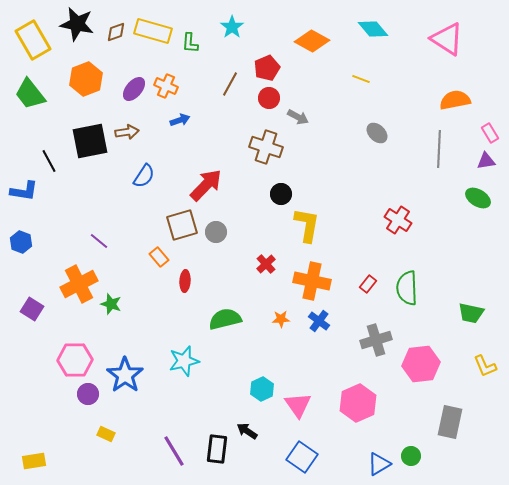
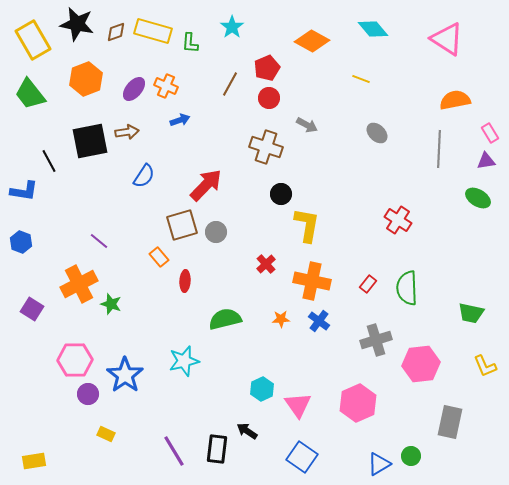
gray arrow at (298, 117): moved 9 px right, 8 px down
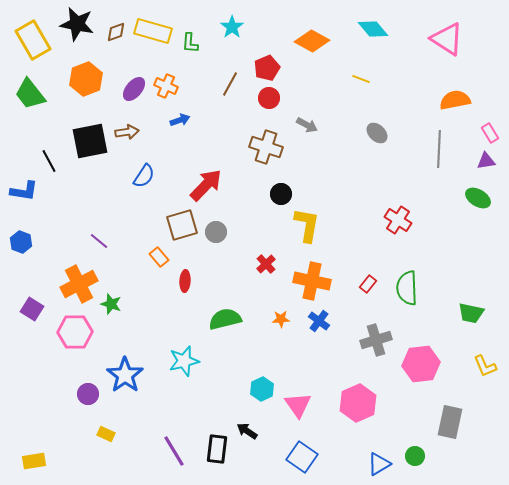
pink hexagon at (75, 360): moved 28 px up
green circle at (411, 456): moved 4 px right
